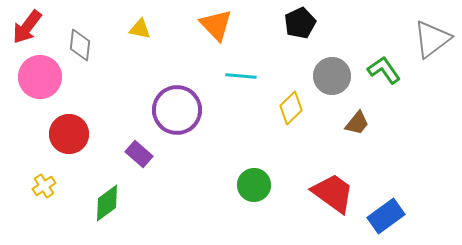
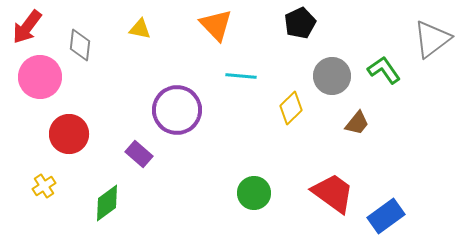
green circle: moved 8 px down
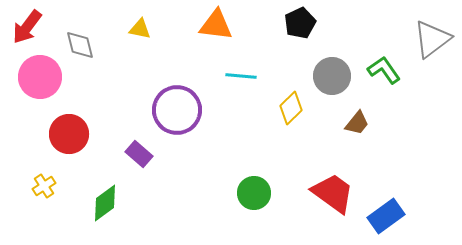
orange triangle: rotated 39 degrees counterclockwise
gray diamond: rotated 20 degrees counterclockwise
green diamond: moved 2 px left
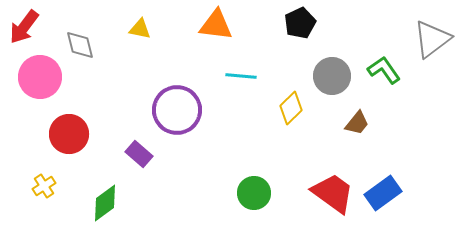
red arrow: moved 3 px left
blue rectangle: moved 3 px left, 23 px up
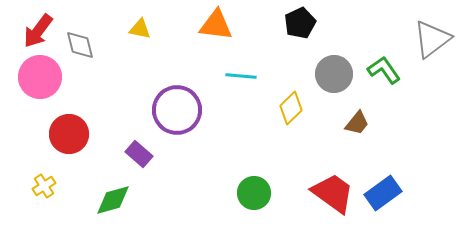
red arrow: moved 14 px right, 4 px down
gray circle: moved 2 px right, 2 px up
green diamond: moved 8 px right, 3 px up; rotated 21 degrees clockwise
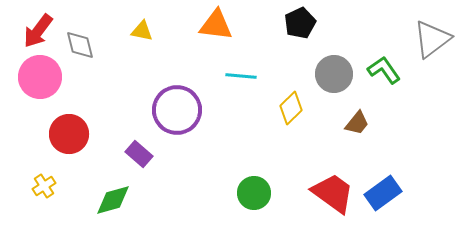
yellow triangle: moved 2 px right, 2 px down
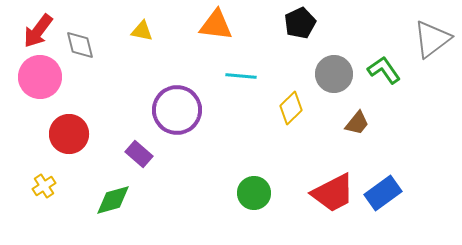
red trapezoid: rotated 117 degrees clockwise
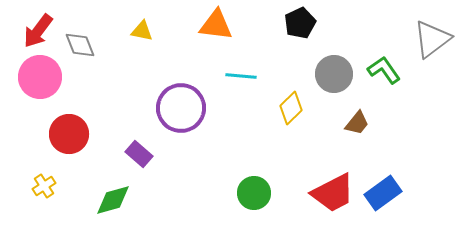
gray diamond: rotated 8 degrees counterclockwise
purple circle: moved 4 px right, 2 px up
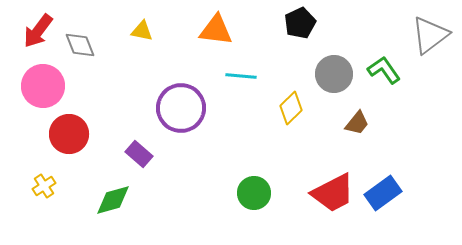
orange triangle: moved 5 px down
gray triangle: moved 2 px left, 4 px up
pink circle: moved 3 px right, 9 px down
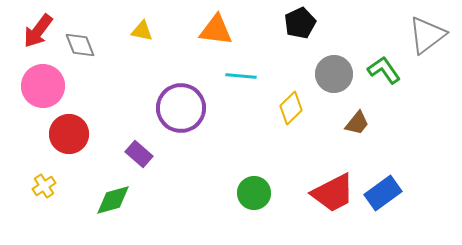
gray triangle: moved 3 px left
